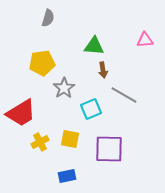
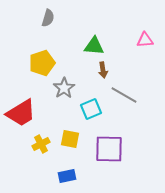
yellow pentagon: rotated 10 degrees counterclockwise
yellow cross: moved 1 px right, 2 px down
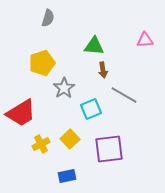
yellow square: rotated 36 degrees clockwise
purple square: rotated 8 degrees counterclockwise
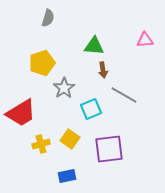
yellow square: rotated 12 degrees counterclockwise
yellow cross: rotated 12 degrees clockwise
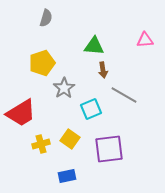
gray semicircle: moved 2 px left
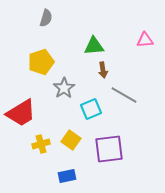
green triangle: rotated 10 degrees counterclockwise
yellow pentagon: moved 1 px left, 1 px up
yellow square: moved 1 px right, 1 px down
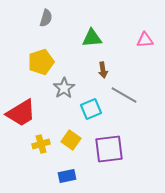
green triangle: moved 2 px left, 8 px up
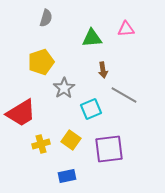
pink triangle: moved 19 px left, 11 px up
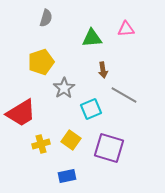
purple square: moved 1 px up; rotated 24 degrees clockwise
